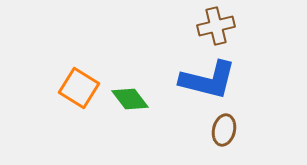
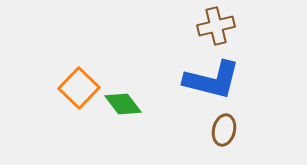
blue L-shape: moved 4 px right
orange square: rotated 12 degrees clockwise
green diamond: moved 7 px left, 5 px down
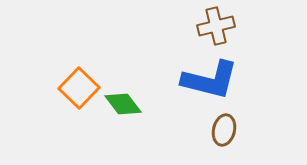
blue L-shape: moved 2 px left
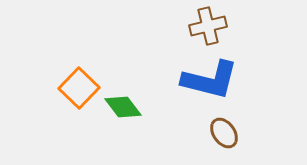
brown cross: moved 8 px left
green diamond: moved 3 px down
brown ellipse: moved 3 px down; rotated 48 degrees counterclockwise
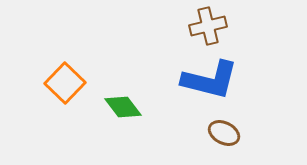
orange square: moved 14 px left, 5 px up
brown ellipse: rotated 28 degrees counterclockwise
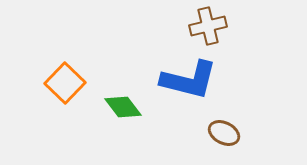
blue L-shape: moved 21 px left
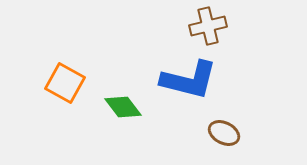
orange square: rotated 15 degrees counterclockwise
